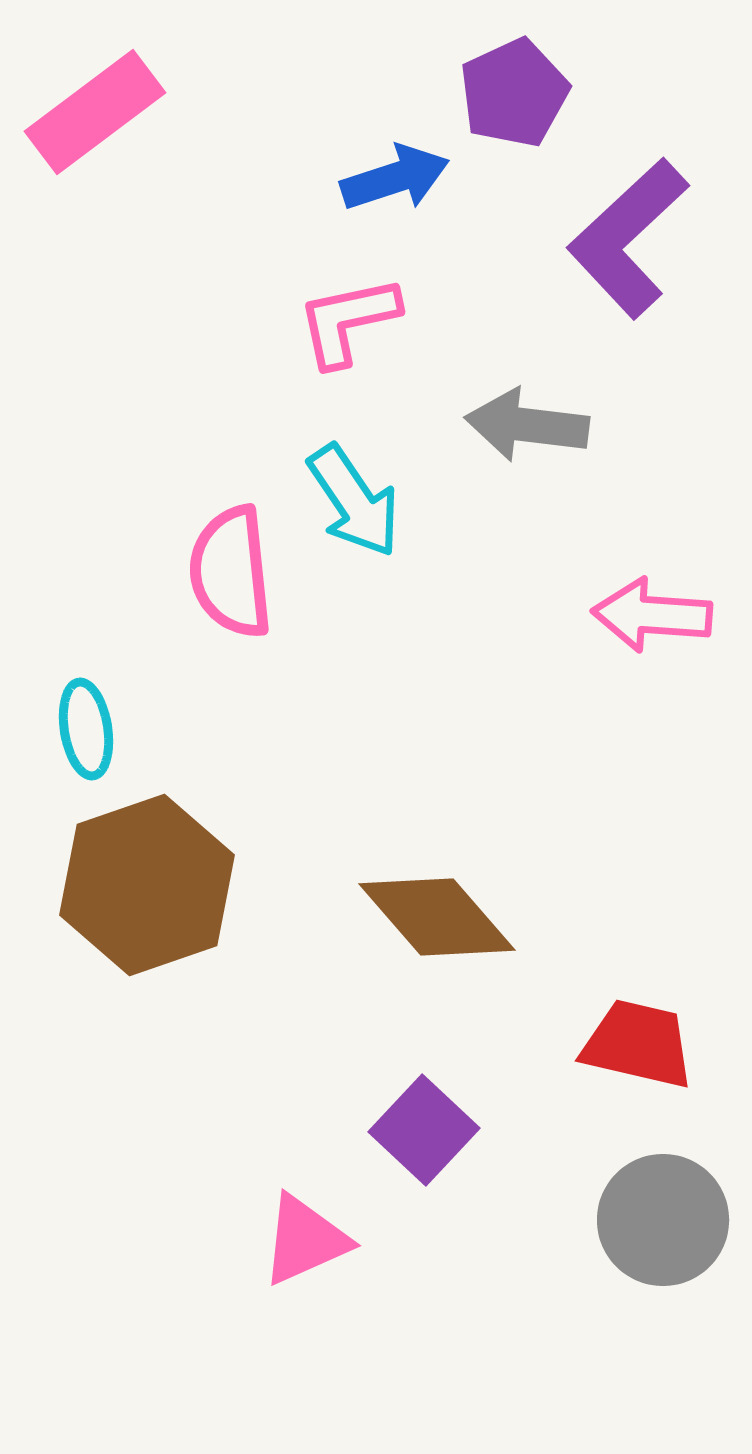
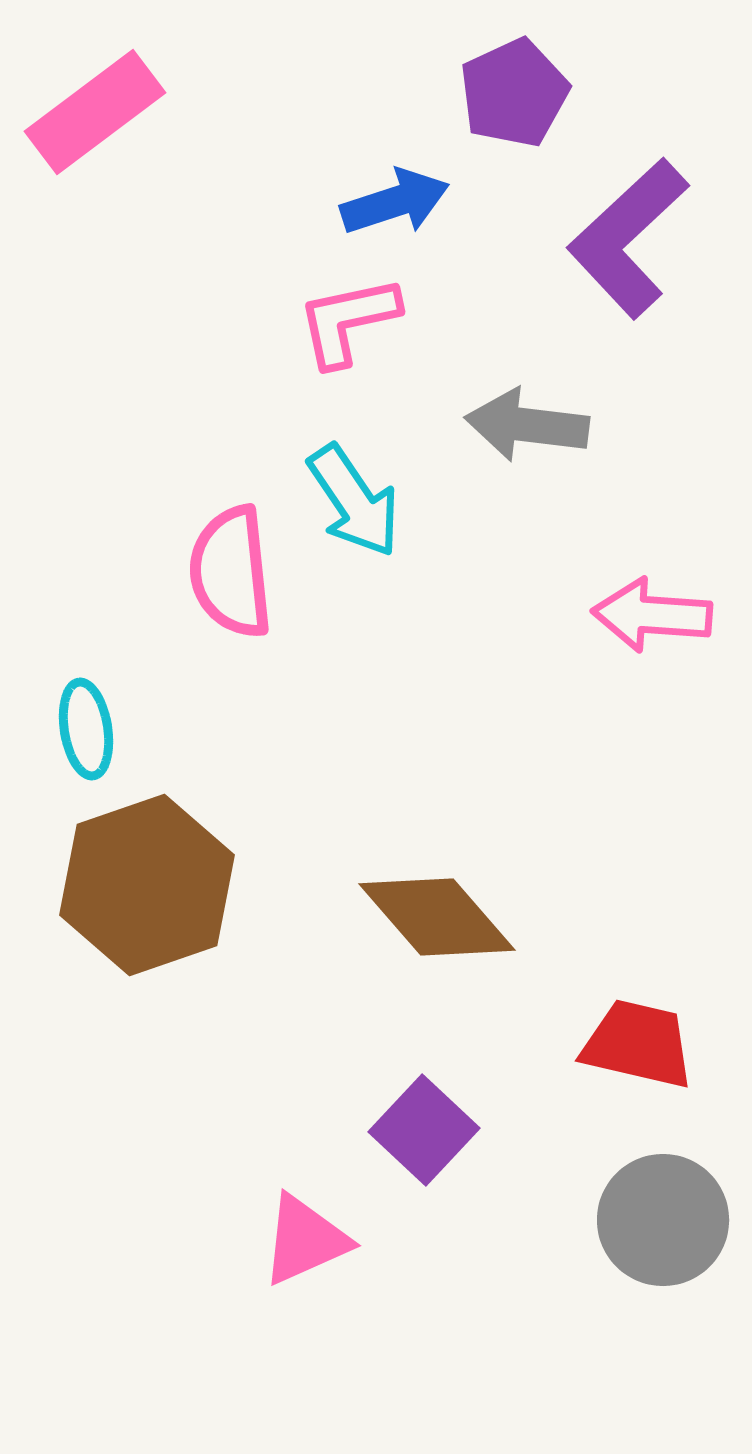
blue arrow: moved 24 px down
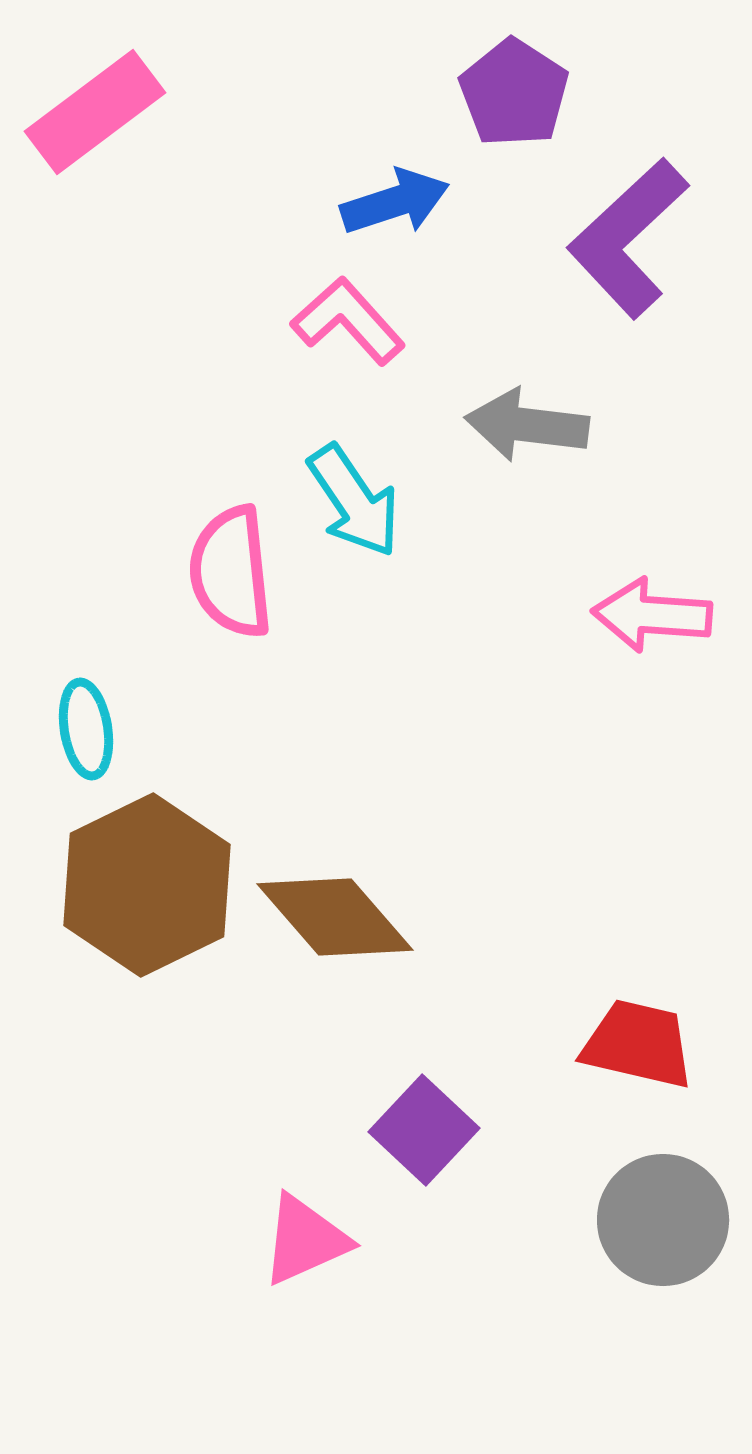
purple pentagon: rotated 14 degrees counterclockwise
pink L-shape: rotated 60 degrees clockwise
brown hexagon: rotated 7 degrees counterclockwise
brown diamond: moved 102 px left
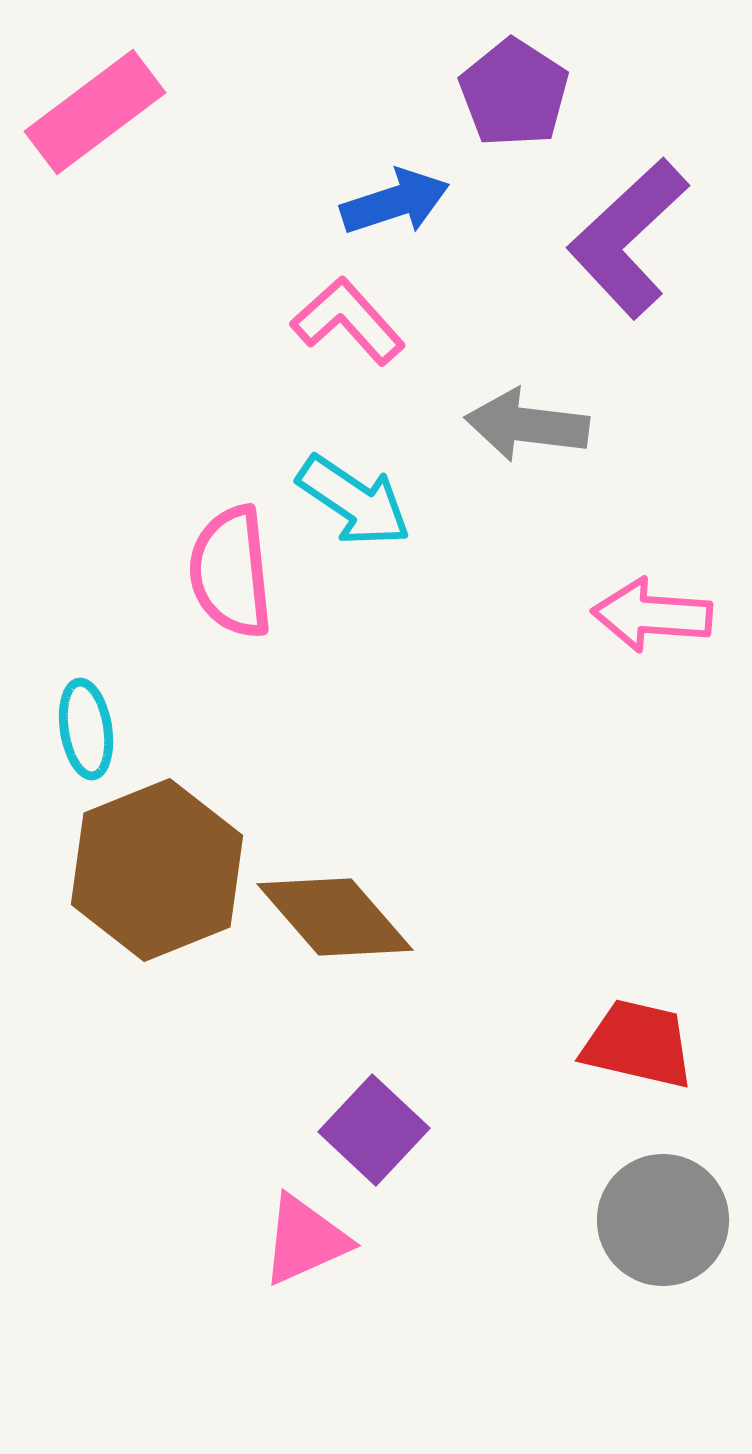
cyan arrow: rotated 22 degrees counterclockwise
brown hexagon: moved 10 px right, 15 px up; rotated 4 degrees clockwise
purple square: moved 50 px left
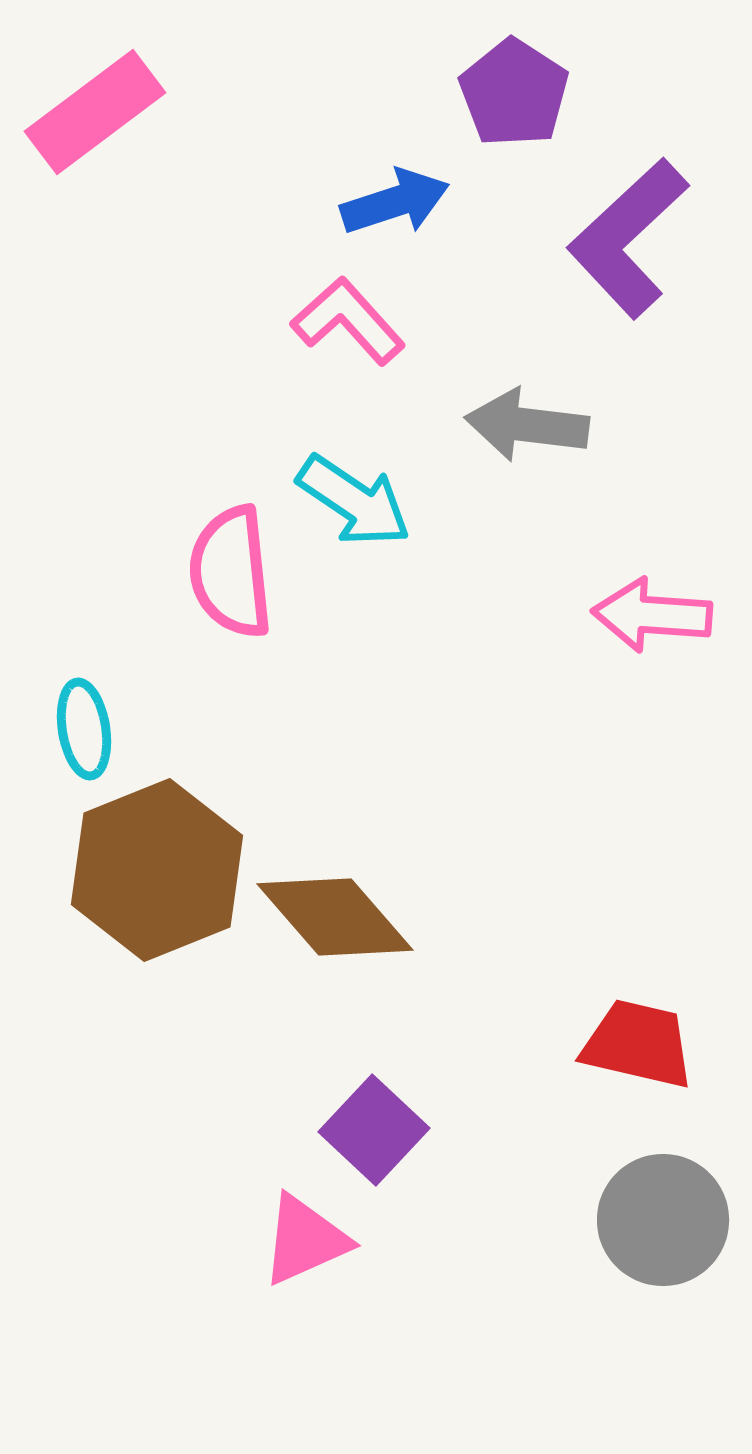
cyan ellipse: moved 2 px left
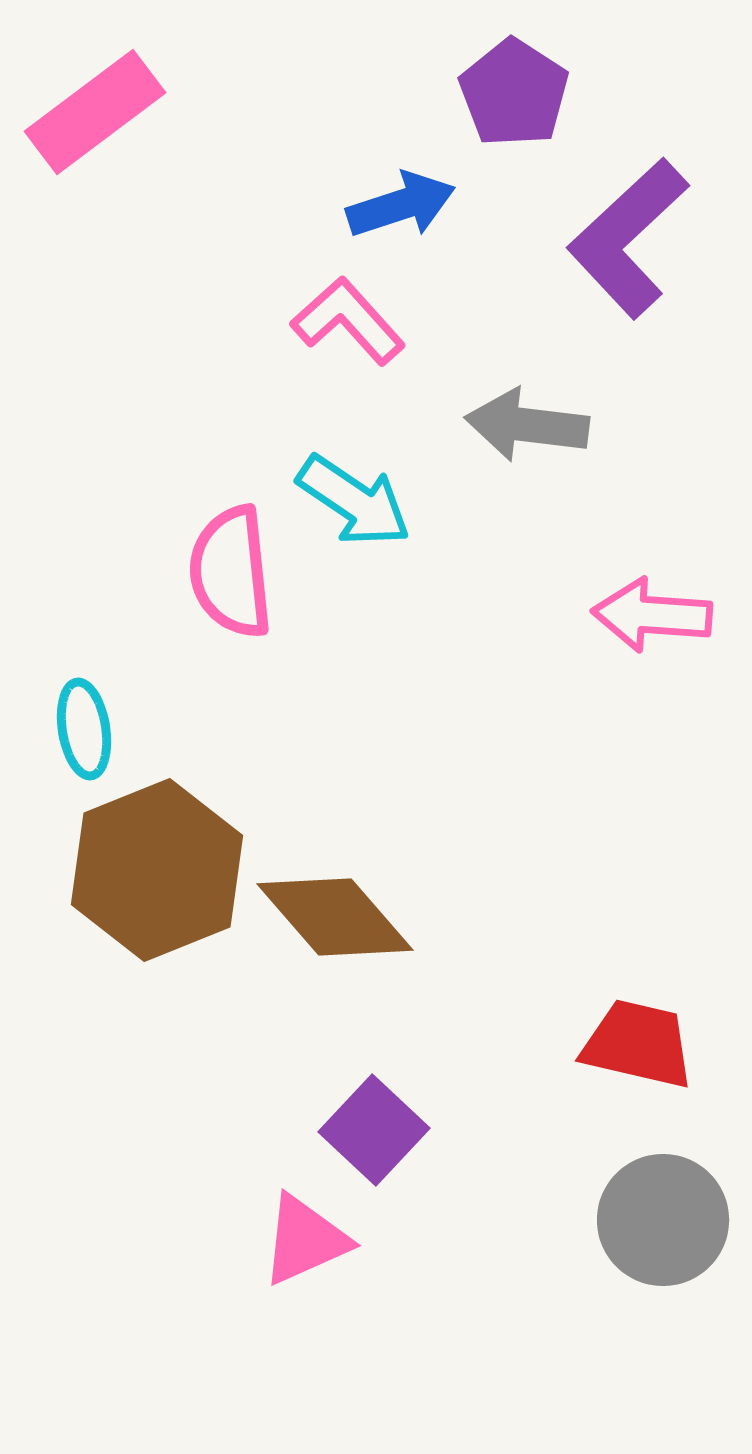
blue arrow: moved 6 px right, 3 px down
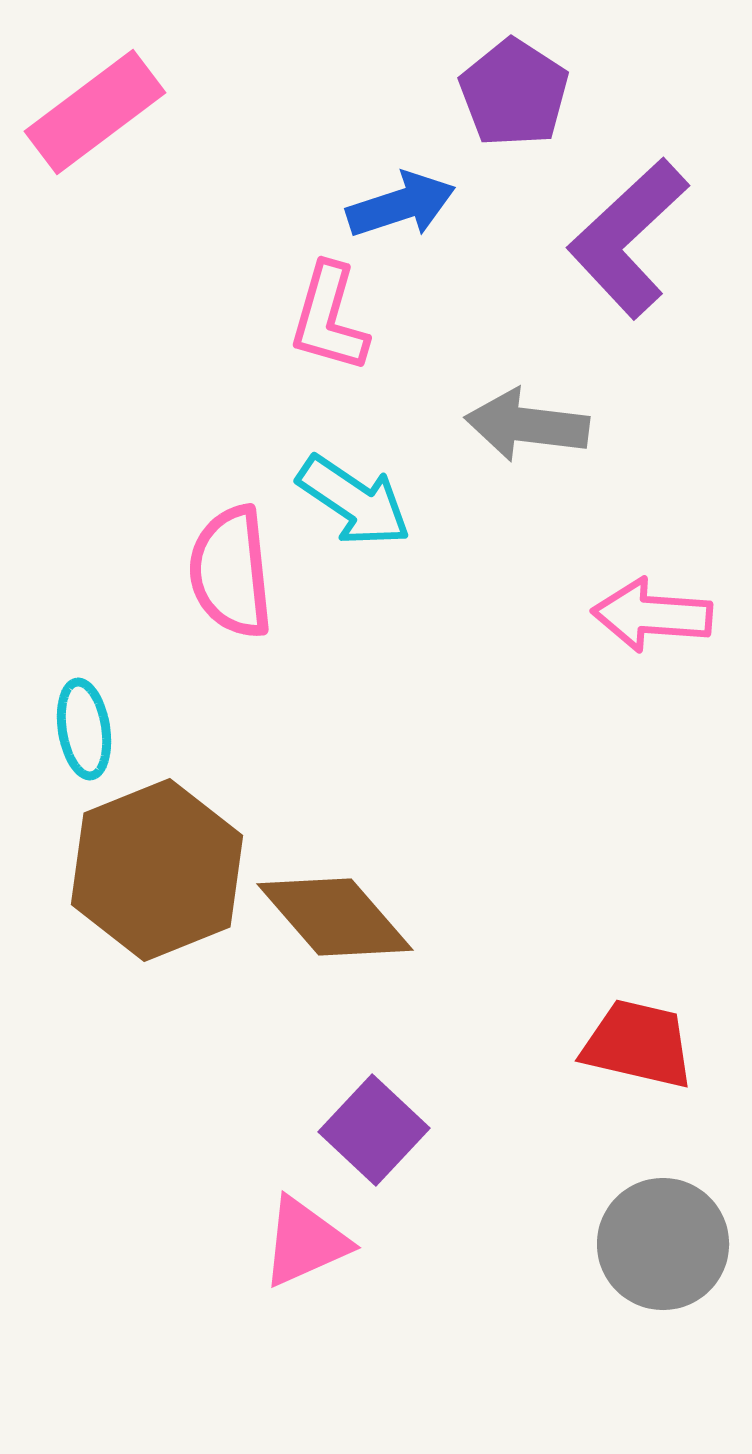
pink L-shape: moved 19 px left, 3 px up; rotated 122 degrees counterclockwise
gray circle: moved 24 px down
pink triangle: moved 2 px down
